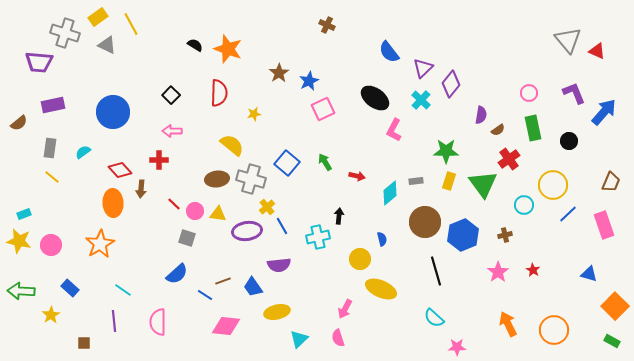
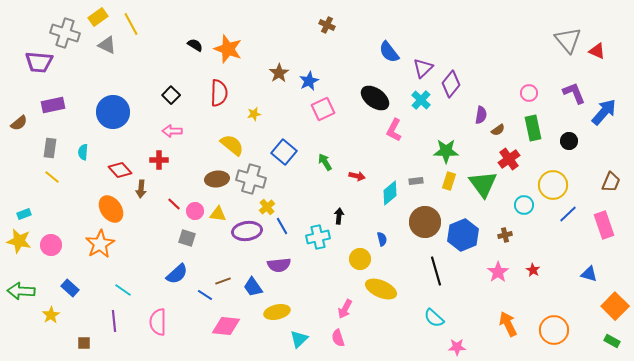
cyan semicircle at (83, 152): rotated 49 degrees counterclockwise
blue square at (287, 163): moved 3 px left, 11 px up
orange ellipse at (113, 203): moved 2 px left, 6 px down; rotated 32 degrees counterclockwise
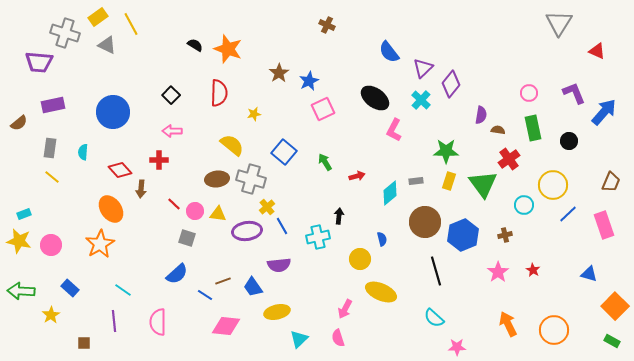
gray triangle at (568, 40): moved 9 px left, 17 px up; rotated 12 degrees clockwise
brown semicircle at (498, 130): rotated 136 degrees counterclockwise
red arrow at (357, 176): rotated 28 degrees counterclockwise
yellow ellipse at (381, 289): moved 3 px down
